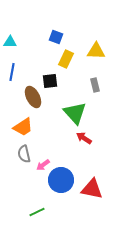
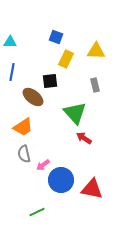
brown ellipse: rotated 25 degrees counterclockwise
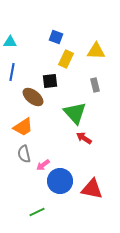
blue circle: moved 1 px left, 1 px down
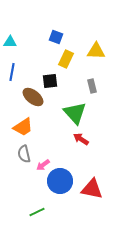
gray rectangle: moved 3 px left, 1 px down
red arrow: moved 3 px left, 1 px down
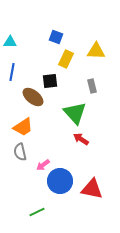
gray semicircle: moved 4 px left, 2 px up
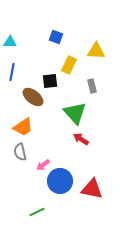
yellow rectangle: moved 3 px right, 6 px down
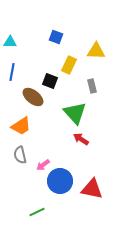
black square: rotated 28 degrees clockwise
orange trapezoid: moved 2 px left, 1 px up
gray semicircle: moved 3 px down
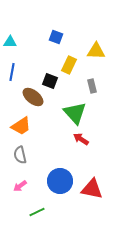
pink arrow: moved 23 px left, 21 px down
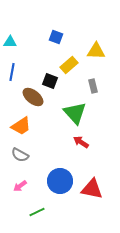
yellow rectangle: rotated 24 degrees clockwise
gray rectangle: moved 1 px right
red arrow: moved 3 px down
gray semicircle: rotated 48 degrees counterclockwise
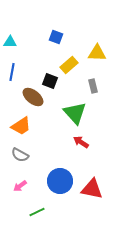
yellow triangle: moved 1 px right, 2 px down
